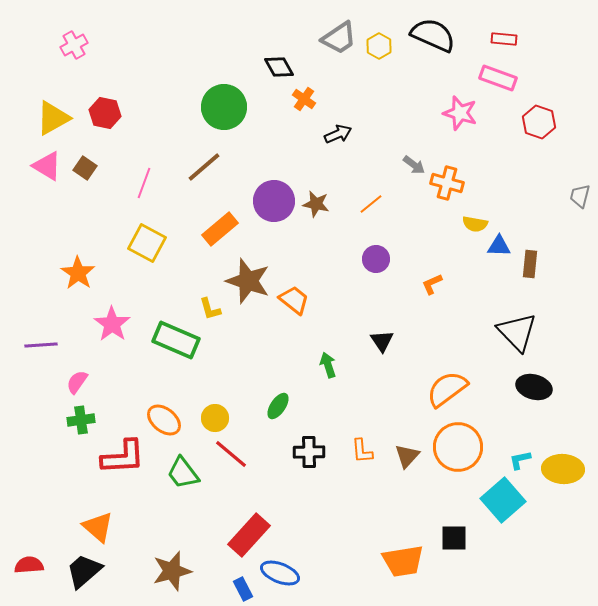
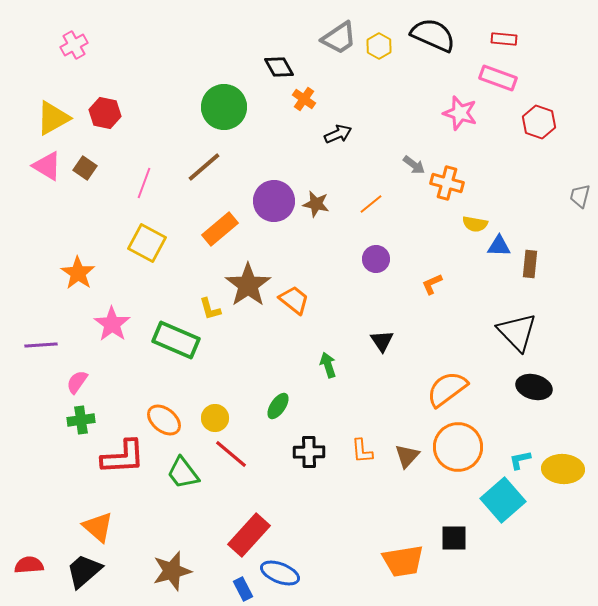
brown star at (248, 281): moved 4 px down; rotated 18 degrees clockwise
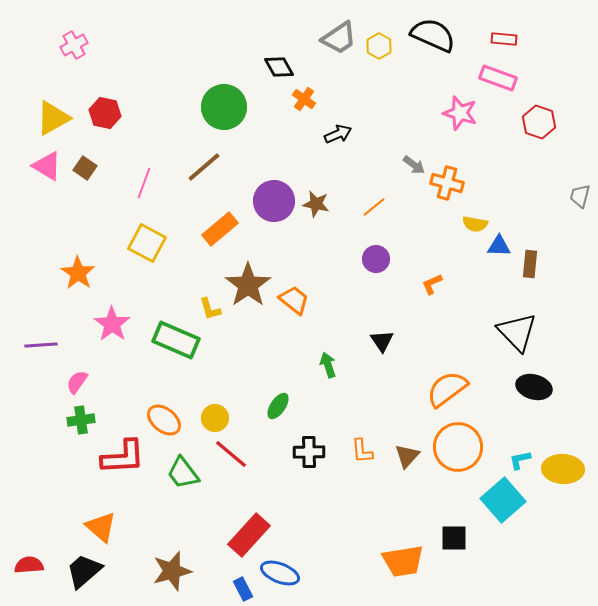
orange line at (371, 204): moved 3 px right, 3 px down
orange triangle at (98, 527): moved 3 px right
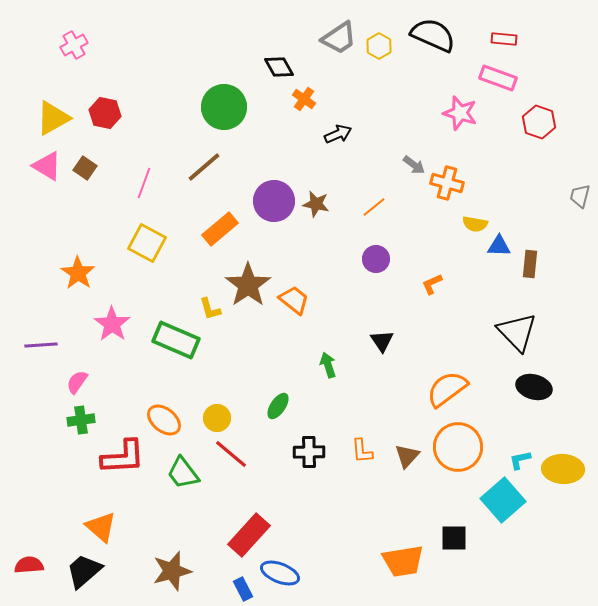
yellow circle at (215, 418): moved 2 px right
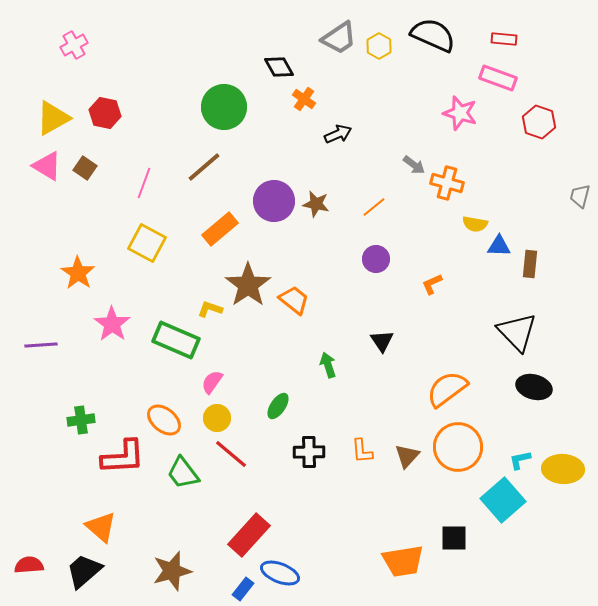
yellow L-shape at (210, 309): rotated 125 degrees clockwise
pink semicircle at (77, 382): moved 135 px right
blue rectangle at (243, 589): rotated 65 degrees clockwise
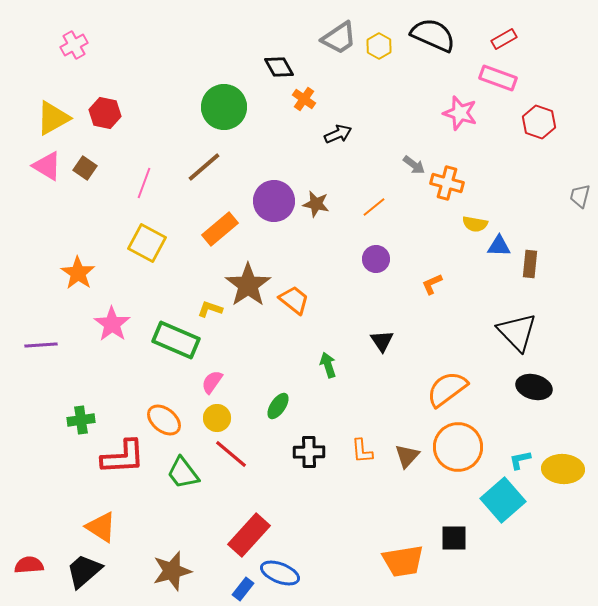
red rectangle at (504, 39): rotated 35 degrees counterclockwise
orange triangle at (101, 527): rotated 8 degrees counterclockwise
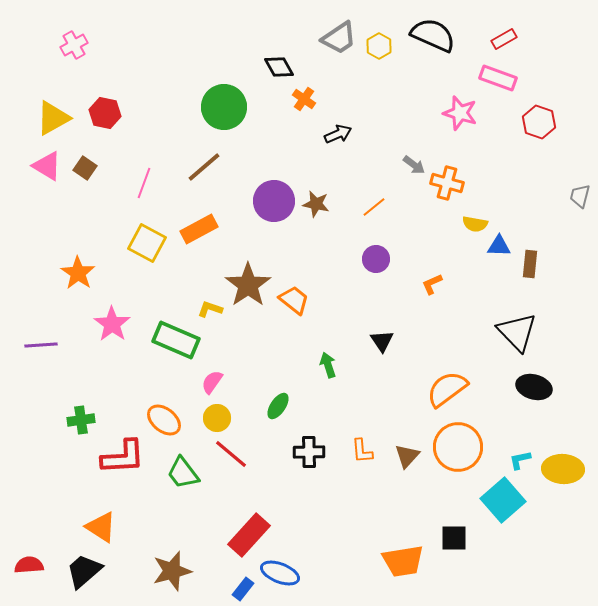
orange rectangle at (220, 229): moved 21 px left; rotated 12 degrees clockwise
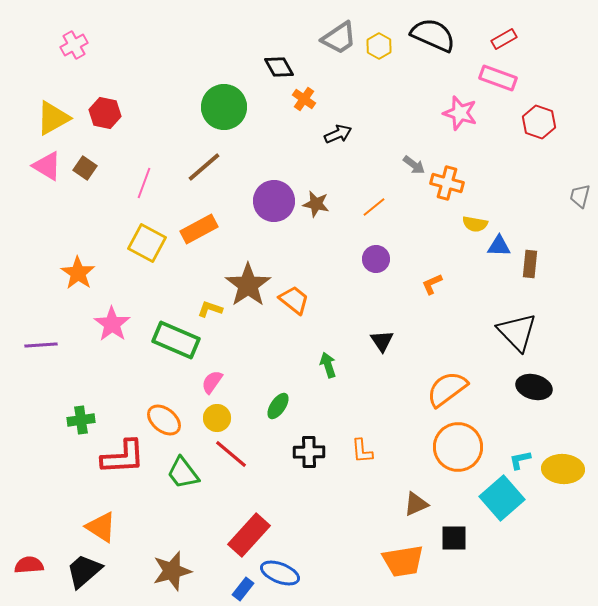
brown triangle at (407, 456): moved 9 px right, 48 px down; rotated 24 degrees clockwise
cyan square at (503, 500): moved 1 px left, 2 px up
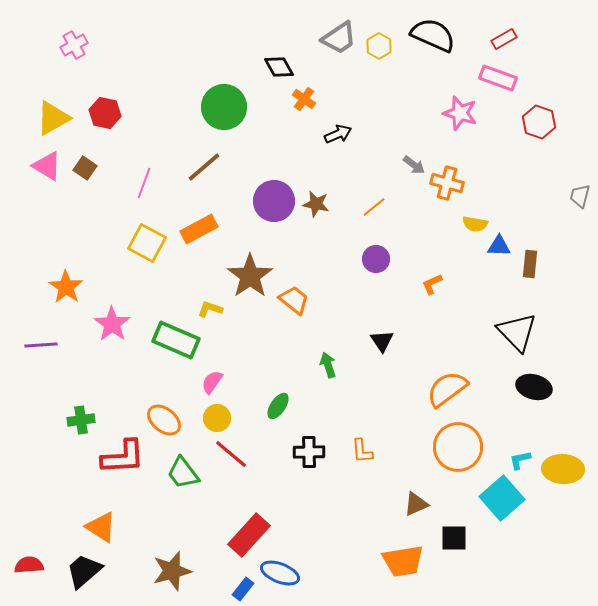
orange star at (78, 273): moved 12 px left, 14 px down
brown star at (248, 285): moved 2 px right, 9 px up
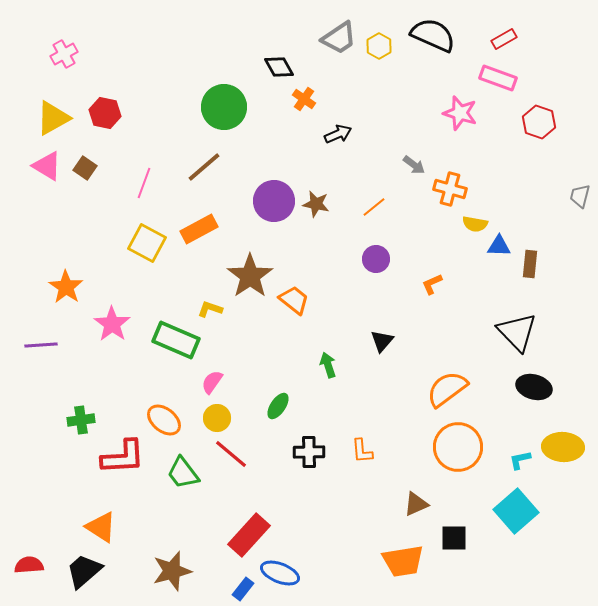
pink cross at (74, 45): moved 10 px left, 9 px down
orange cross at (447, 183): moved 3 px right, 6 px down
black triangle at (382, 341): rotated 15 degrees clockwise
yellow ellipse at (563, 469): moved 22 px up
cyan square at (502, 498): moved 14 px right, 13 px down
